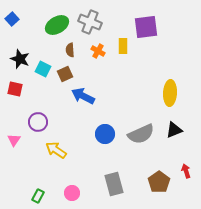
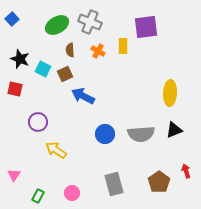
gray semicircle: rotated 20 degrees clockwise
pink triangle: moved 35 px down
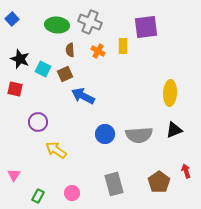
green ellipse: rotated 35 degrees clockwise
gray semicircle: moved 2 px left, 1 px down
